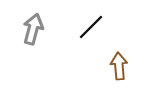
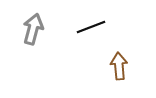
black line: rotated 24 degrees clockwise
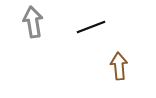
gray arrow: moved 7 px up; rotated 24 degrees counterclockwise
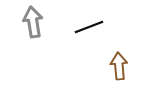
black line: moved 2 px left
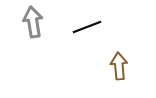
black line: moved 2 px left
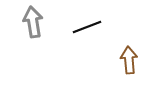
brown arrow: moved 10 px right, 6 px up
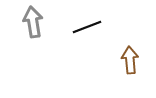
brown arrow: moved 1 px right
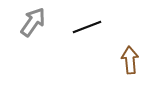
gray arrow: rotated 44 degrees clockwise
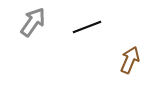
brown arrow: rotated 28 degrees clockwise
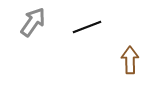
brown arrow: rotated 24 degrees counterclockwise
